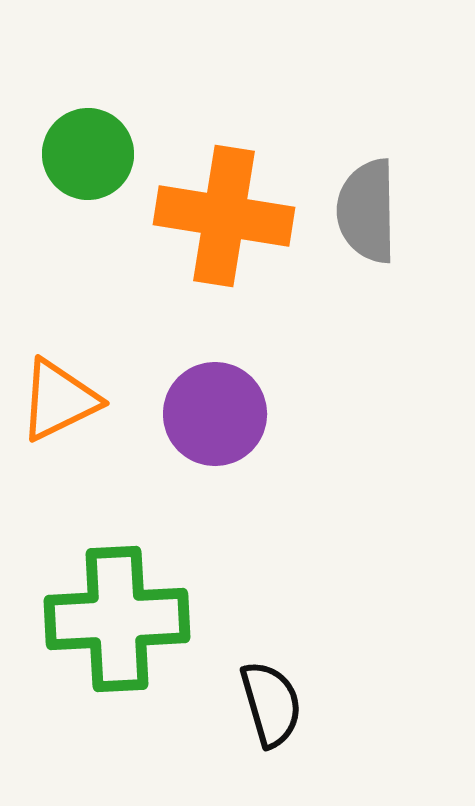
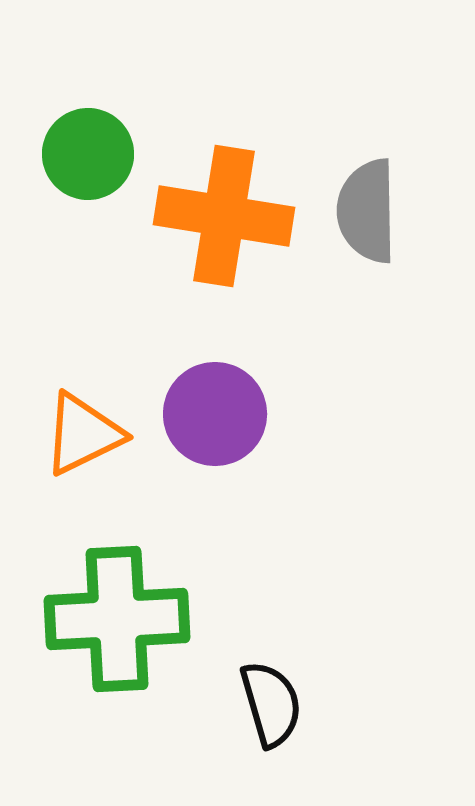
orange triangle: moved 24 px right, 34 px down
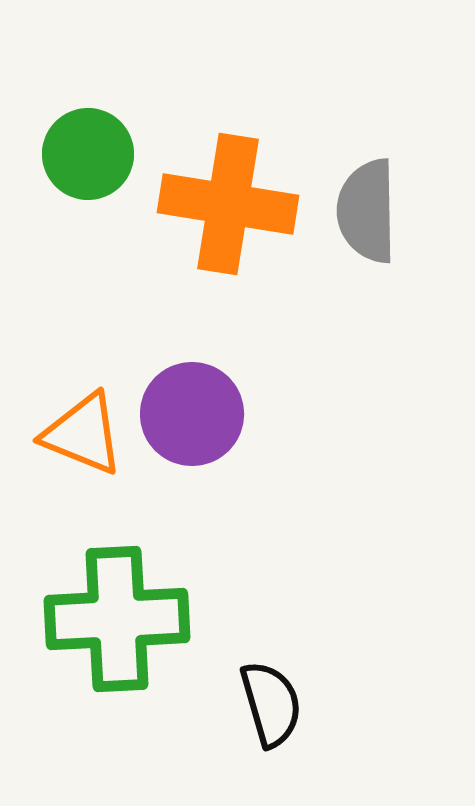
orange cross: moved 4 px right, 12 px up
purple circle: moved 23 px left
orange triangle: rotated 48 degrees clockwise
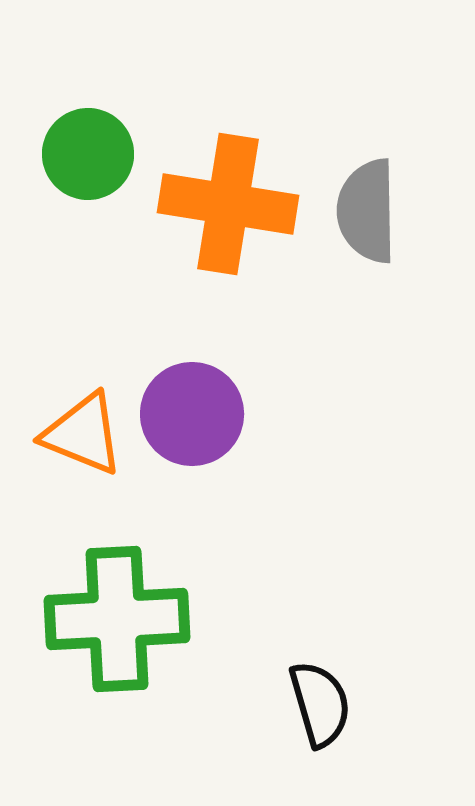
black semicircle: moved 49 px right
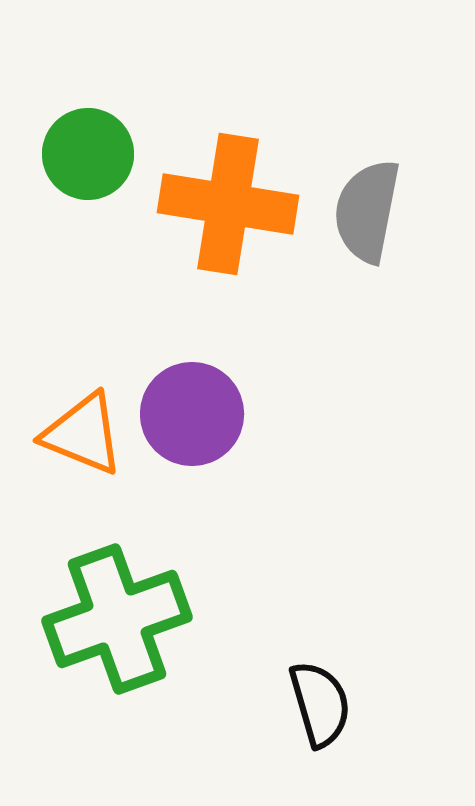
gray semicircle: rotated 12 degrees clockwise
green cross: rotated 17 degrees counterclockwise
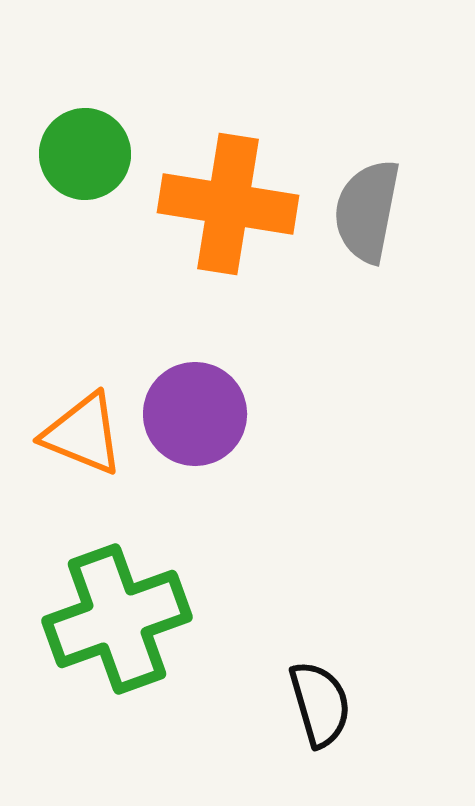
green circle: moved 3 px left
purple circle: moved 3 px right
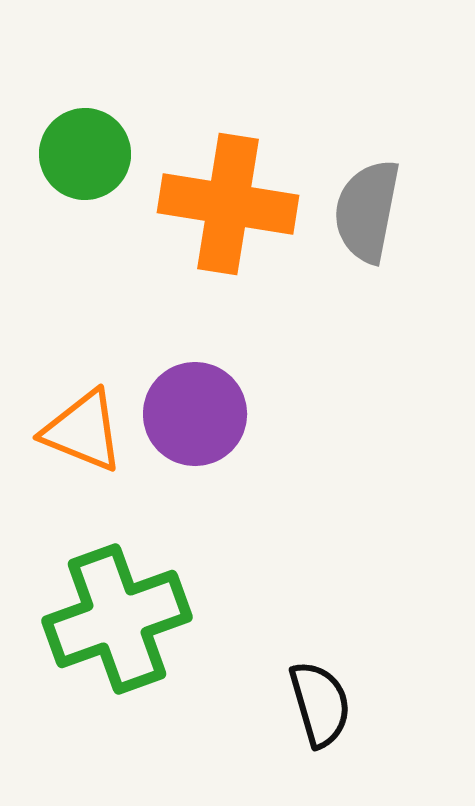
orange triangle: moved 3 px up
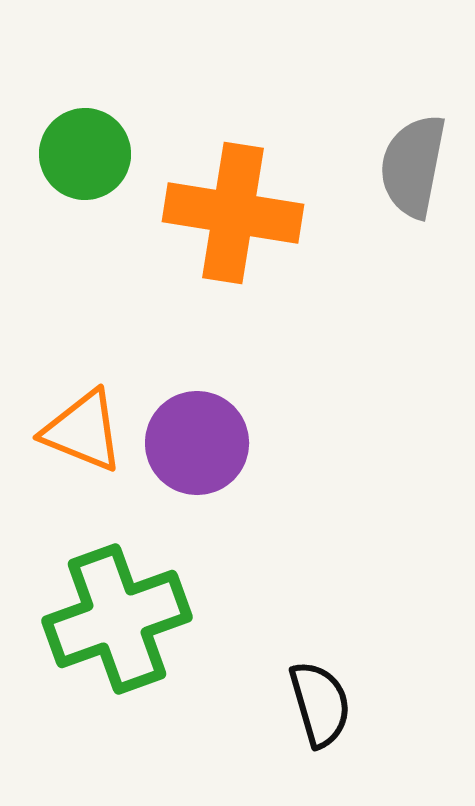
orange cross: moved 5 px right, 9 px down
gray semicircle: moved 46 px right, 45 px up
purple circle: moved 2 px right, 29 px down
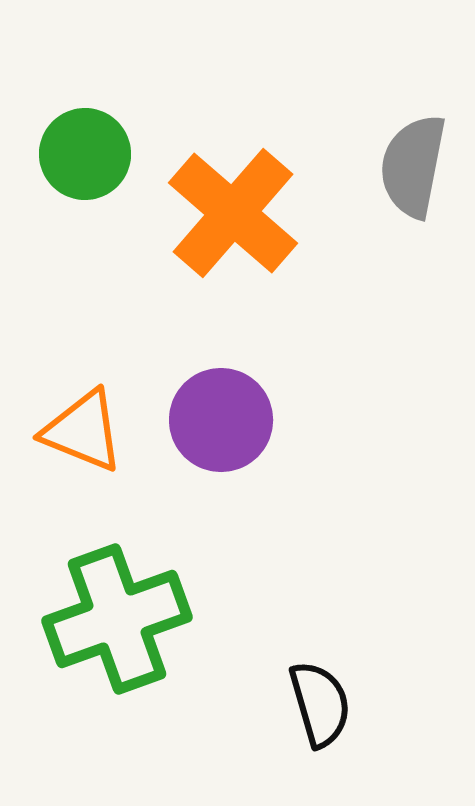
orange cross: rotated 32 degrees clockwise
purple circle: moved 24 px right, 23 px up
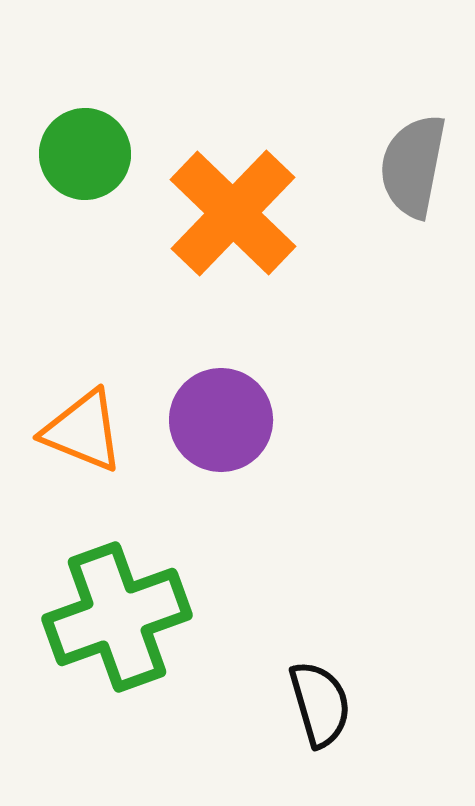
orange cross: rotated 3 degrees clockwise
green cross: moved 2 px up
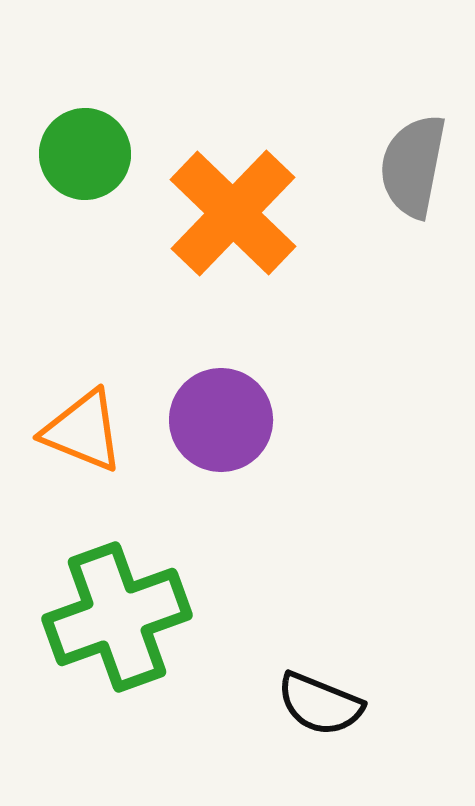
black semicircle: rotated 128 degrees clockwise
